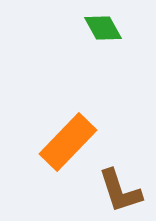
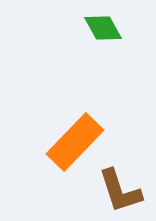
orange rectangle: moved 7 px right
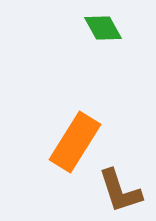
orange rectangle: rotated 12 degrees counterclockwise
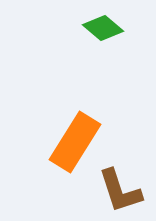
green diamond: rotated 21 degrees counterclockwise
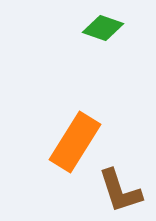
green diamond: rotated 21 degrees counterclockwise
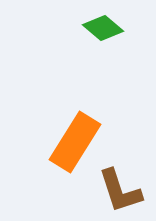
green diamond: rotated 21 degrees clockwise
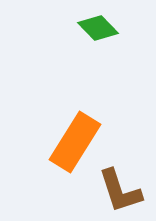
green diamond: moved 5 px left; rotated 6 degrees clockwise
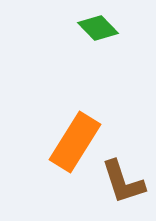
brown L-shape: moved 3 px right, 9 px up
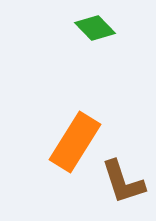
green diamond: moved 3 px left
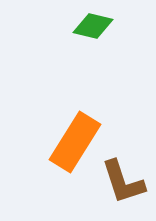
green diamond: moved 2 px left, 2 px up; rotated 33 degrees counterclockwise
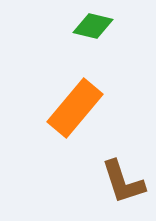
orange rectangle: moved 34 px up; rotated 8 degrees clockwise
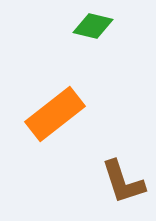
orange rectangle: moved 20 px left, 6 px down; rotated 12 degrees clockwise
